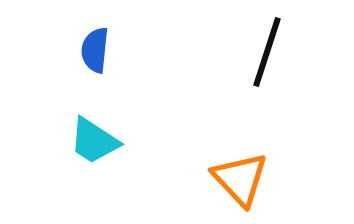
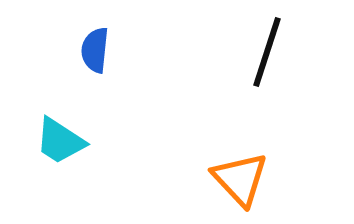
cyan trapezoid: moved 34 px left
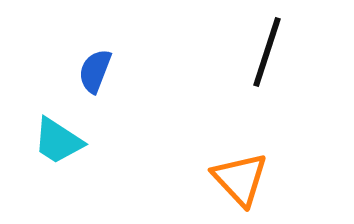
blue semicircle: moved 21 px down; rotated 15 degrees clockwise
cyan trapezoid: moved 2 px left
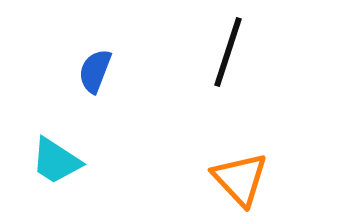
black line: moved 39 px left
cyan trapezoid: moved 2 px left, 20 px down
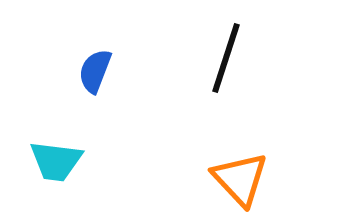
black line: moved 2 px left, 6 px down
cyan trapezoid: rotated 26 degrees counterclockwise
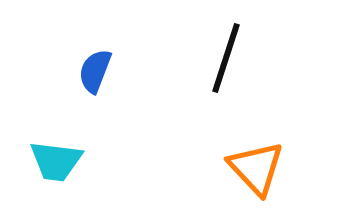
orange triangle: moved 16 px right, 11 px up
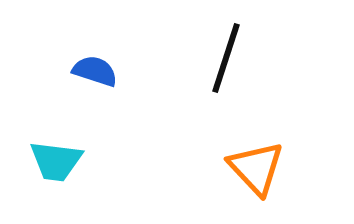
blue semicircle: rotated 87 degrees clockwise
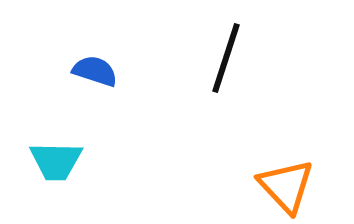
cyan trapezoid: rotated 6 degrees counterclockwise
orange triangle: moved 30 px right, 18 px down
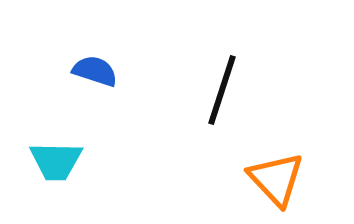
black line: moved 4 px left, 32 px down
orange triangle: moved 10 px left, 7 px up
